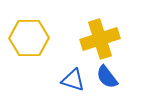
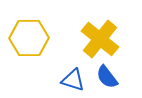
yellow cross: rotated 33 degrees counterclockwise
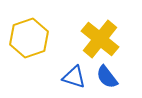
yellow hexagon: rotated 18 degrees counterclockwise
blue triangle: moved 1 px right, 3 px up
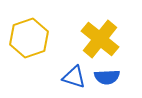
blue semicircle: rotated 55 degrees counterclockwise
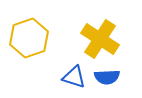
yellow cross: rotated 6 degrees counterclockwise
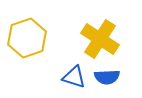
yellow hexagon: moved 2 px left
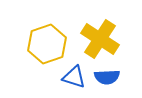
yellow hexagon: moved 20 px right, 6 px down
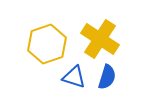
blue semicircle: rotated 70 degrees counterclockwise
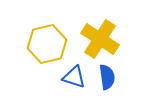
yellow hexagon: rotated 6 degrees clockwise
blue semicircle: rotated 25 degrees counterclockwise
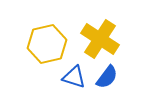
blue semicircle: rotated 45 degrees clockwise
